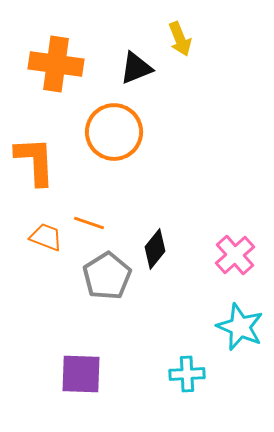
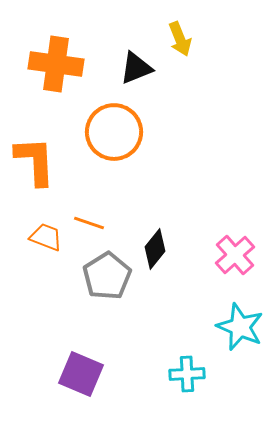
purple square: rotated 21 degrees clockwise
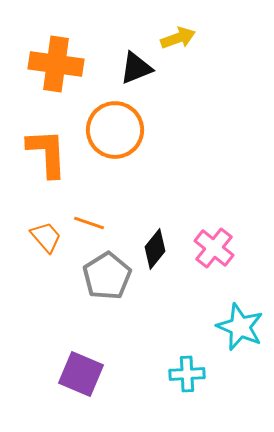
yellow arrow: moved 2 px left, 1 px up; rotated 88 degrees counterclockwise
orange circle: moved 1 px right, 2 px up
orange L-shape: moved 12 px right, 8 px up
orange trapezoid: rotated 28 degrees clockwise
pink cross: moved 21 px left, 7 px up; rotated 9 degrees counterclockwise
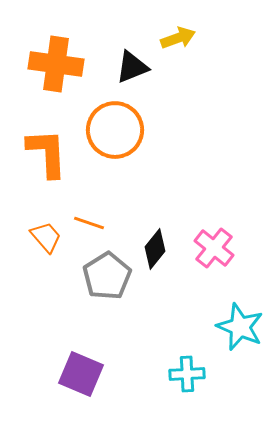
black triangle: moved 4 px left, 1 px up
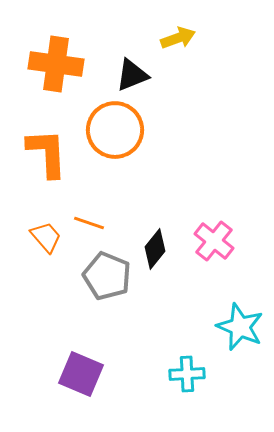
black triangle: moved 8 px down
pink cross: moved 7 px up
gray pentagon: rotated 18 degrees counterclockwise
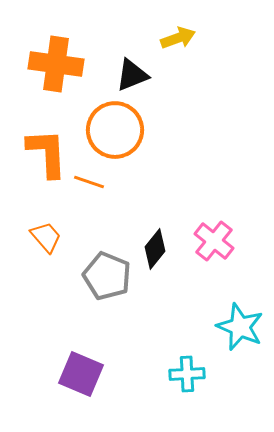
orange line: moved 41 px up
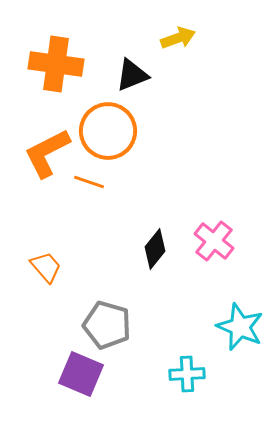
orange circle: moved 7 px left, 1 px down
orange L-shape: rotated 114 degrees counterclockwise
orange trapezoid: moved 30 px down
gray pentagon: moved 49 px down; rotated 6 degrees counterclockwise
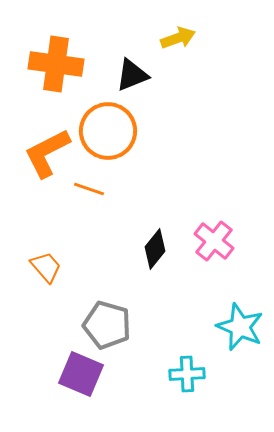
orange line: moved 7 px down
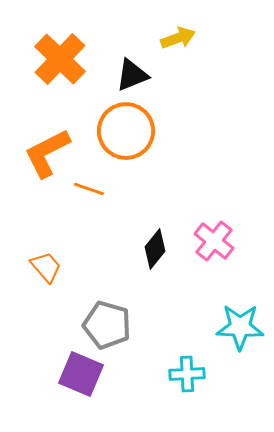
orange cross: moved 4 px right, 5 px up; rotated 36 degrees clockwise
orange circle: moved 18 px right
cyan star: rotated 21 degrees counterclockwise
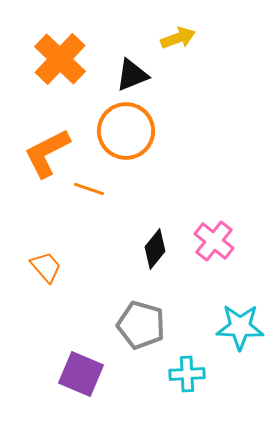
gray pentagon: moved 34 px right
